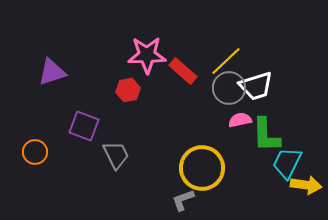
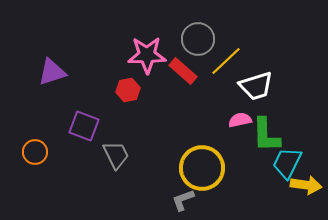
gray circle: moved 31 px left, 49 px up
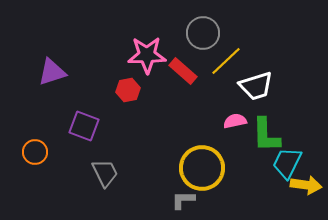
gray circle: moved 5 px right, 6 px up
pink semicircle: moved 5 px left, 1 px down
gray trapezoid: moved 11 px left, 18 px down
gray L-shape: rotated 20 degrees clockwise
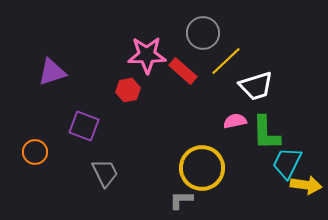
green L-shape: moved 2 px up
gray L-shape: moved 2 px left
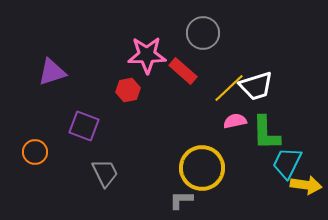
yellow line: moved 3 px right, 27 px down
